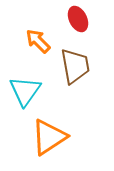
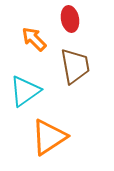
red ellipse: moved 8 px left; rotated 15 degrees clockwise
orange arrow: moved 4 px left, 2 px up
cyan triangle: rotated 20 degrees clockwise
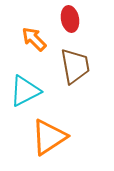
cyan triangle: rotated 8 degrees clockwise
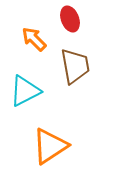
red ellipse: rotated 10 degrees counterclockwise
orange triangle: moved 1 px right, 9 px down
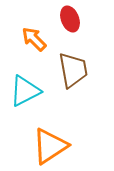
brown trapezoid: moved 2 px left, 4 px down
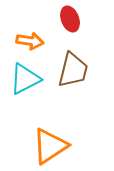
orange arrow: moved 4 px left, 2 px down; rotated 144 degrees clockwise
brown trapezoid: rotated 24 degrees clockwise
cyan triangle: moved 12 px up
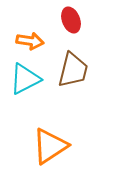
red ellipse: moved 1 px right, 1 px down
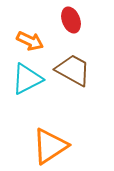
orange arrow: rotated 16 degrees clockwise
brown trapezoid: rotated 75 degrees counterclockwise
cyan triangle: moved 2 px right
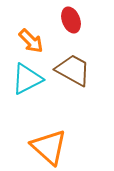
orange arrow: moved 1 px right; rotated 20 degrees clockwise
orange triangle: moved 1 px left, 1 px down; rotated 45 degrees counterclockwise
